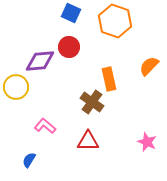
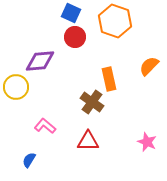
red circle: moved 6 px right, 10 px up
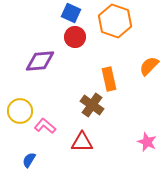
yellow circle: moved 4 px right, 24 px down
brown cross: moved 3 px down
red triangle: moved 6 px left, 1 px down
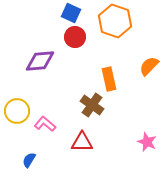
yellow circle: moved 3 px left
pink L-shape: moved 2 px up
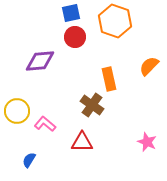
blue square: rotated 36 degrees counterclockwise
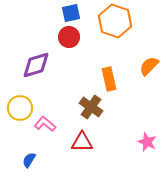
red circle: moved 6 px left
purple diamond: moved 4 px left, 4 px down; rotated 12 degrees counterclockwise
brown cross: moved 1 px left, 2 px down
yellow circle: moved 3 px right, 3 px up
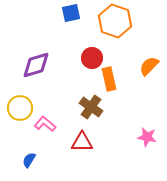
red circle: moved 23 px right, 21 px down
pink star: moved 5 px up; rotated 12 degrees counterclockwise
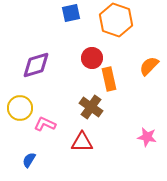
orange hexagon: moved 1 px right, 1 px up
pink L-shape: rotated 15 degrees counterclockwise
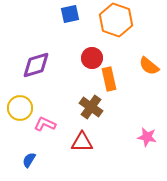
blue square: moved 1 px left, 1 px down
orange semicircle: rotated 95 degrees counterclockwise
